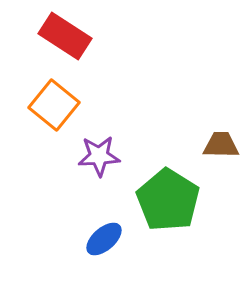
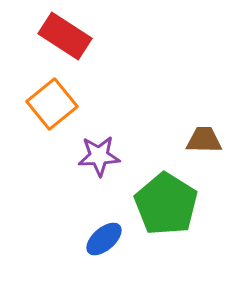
orange square: moved 2 px left, 1 px up; rotated 12 degrees clockwise
brown trapezoid: moved 17 px left, 5 px up
green pentagon: moved 2 px left, 4 px down
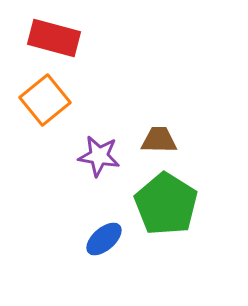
red rectangle: moved 11 px left, 2 px down; rotated 18 degrees counterclockwise
orange square: moved 7 px left, 4 px up
brown trapezoid: moved 45 px left
purple star: rotated 12 degrees clockwise
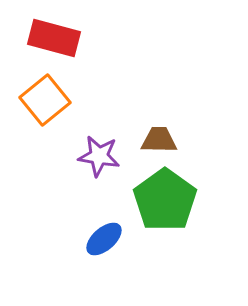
green pentagon: moved 1 px left, 4 px up; rotated 4 degrees clockwise
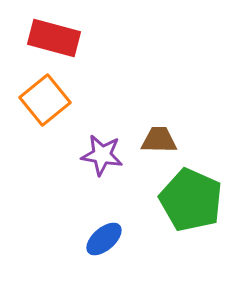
purple star: moved 3 px right, 1 px up
green pentagon: moved 26 px right; rotated 12 degrees counterclockwise
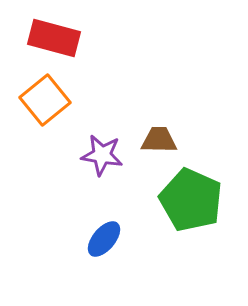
blue ellipse: rotated 9 degrees counterclockwise
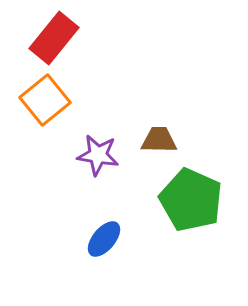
red rectangle: rotated 66 degrees counterclockwise
purple star: moved 4 px left
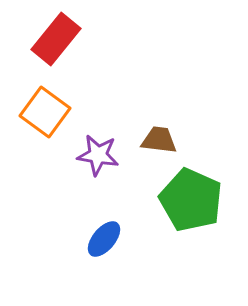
red rectangle: moved 2 px right, 1 px down
orange square: moved 12 px down; rotated 15 degrees counterclockwise
brown trapezoid: rotated 6 degrees clockwise
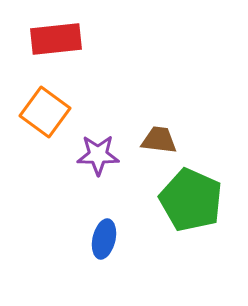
red rectangle: rotated 45 degrees clockwise
purple star: rotated 9 degrees counterclockwise
blue ellipse: rotated 27 degrees counterclockwise
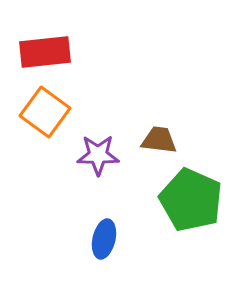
red rectangle: moved 11 px left, 13 px down
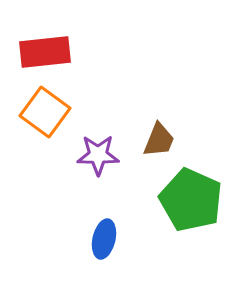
brown trapezoid: rotated 105 degrees clockwise
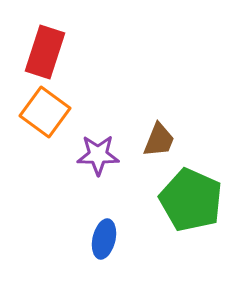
red rectangle: rotated 66 degrees counterclockwise
